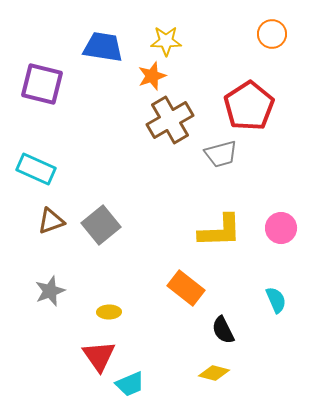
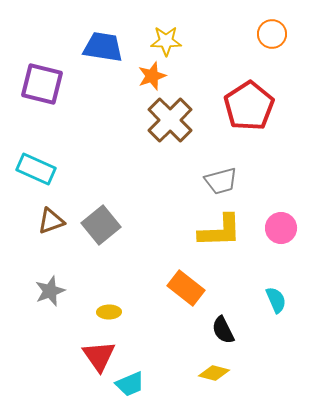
brown cross: rotated 15 degrees counterclockwise
gray trapezoid: moved 27 px down
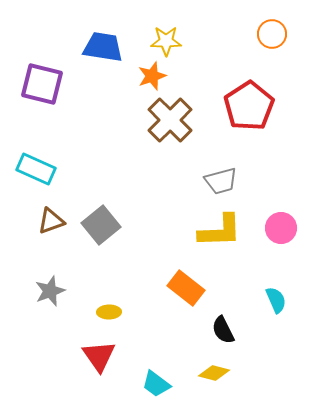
cyan trapezoid: moved 26 px right; rotated 60 degrees clockwise
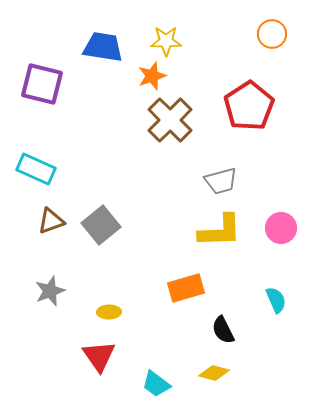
orange rectangle: rotated 54 degrees counterclockwise
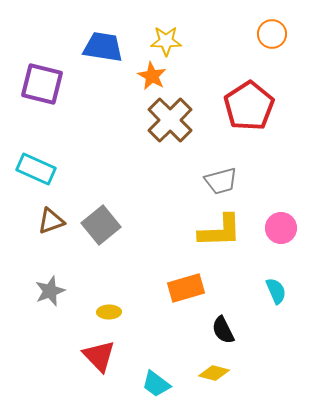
orange star: rotated 24 degrees counterclockwise
cyan semicircle: moved 9 px up
red triangle: rotated 9 degrees counterclockwise
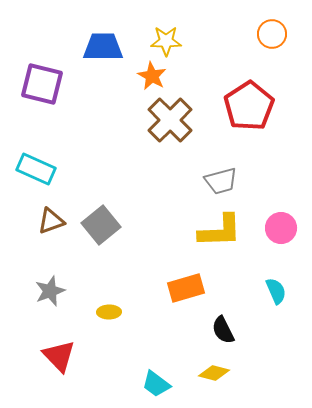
blue trapezoid: rotated 9 degrees counterclockwise
red triangle: moved 40 px left
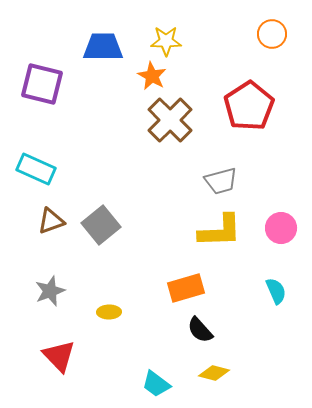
black semicircle: moved 23 px left; rotated 16 degrees counterclockwise
